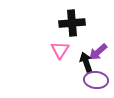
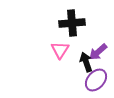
purple ellipse: rotated 55 degrees counterclockwise
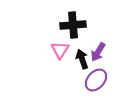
black cross: moved 1 px right, 2 px down
purple arrow: rotated 18 degrees counterclockwise
black arrow: moved 4 px left, 3 px up
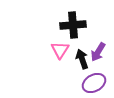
purple ellipse: moved 2 px left, 3 px down; rotated 20 degrees clockwise
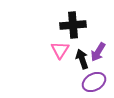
purple ellipse: moved 1 px up
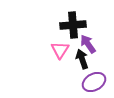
purple arrow: moved 10 px left, 8 px up; rotated 114 degrees clockwise
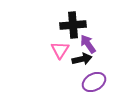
black arrow: rotated 96 degrees clockwise
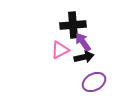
purple arrow: moved 5 px left, 2 px up
pink triangle: rotated 30 degrees clockwise
black arrow: moved 2 px right, 2 px up
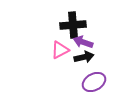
purple arrow: rotated 36 degrees counterclockwise
